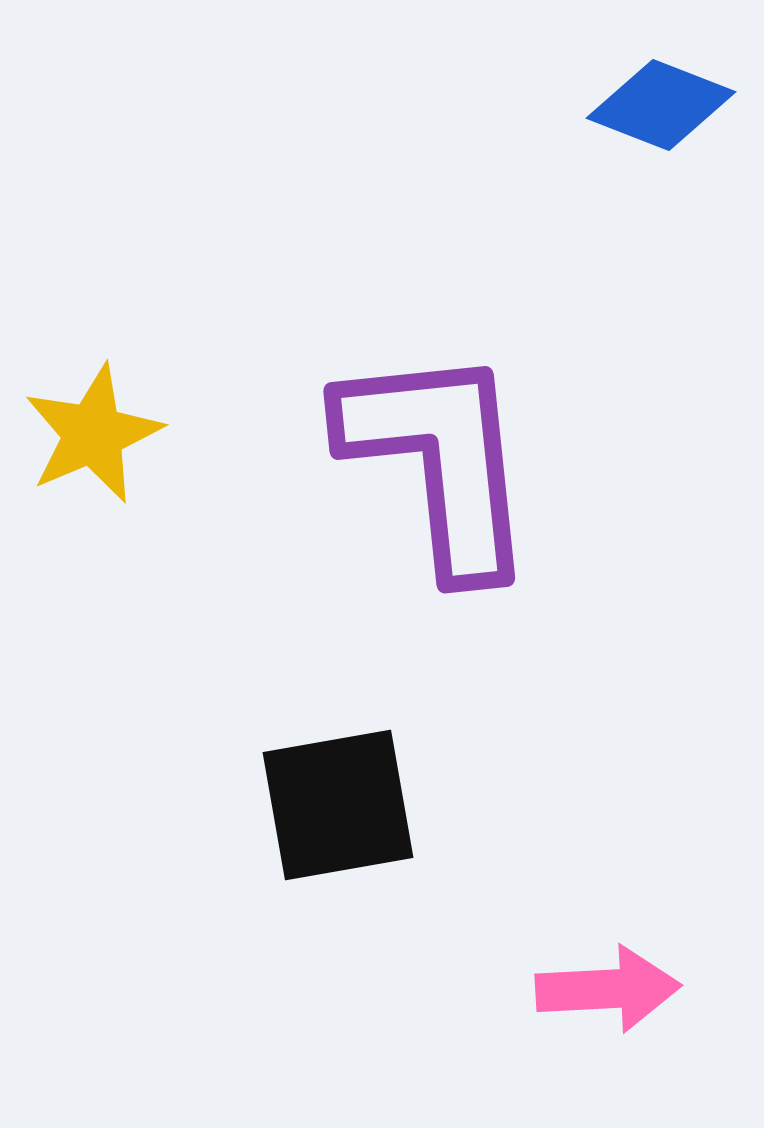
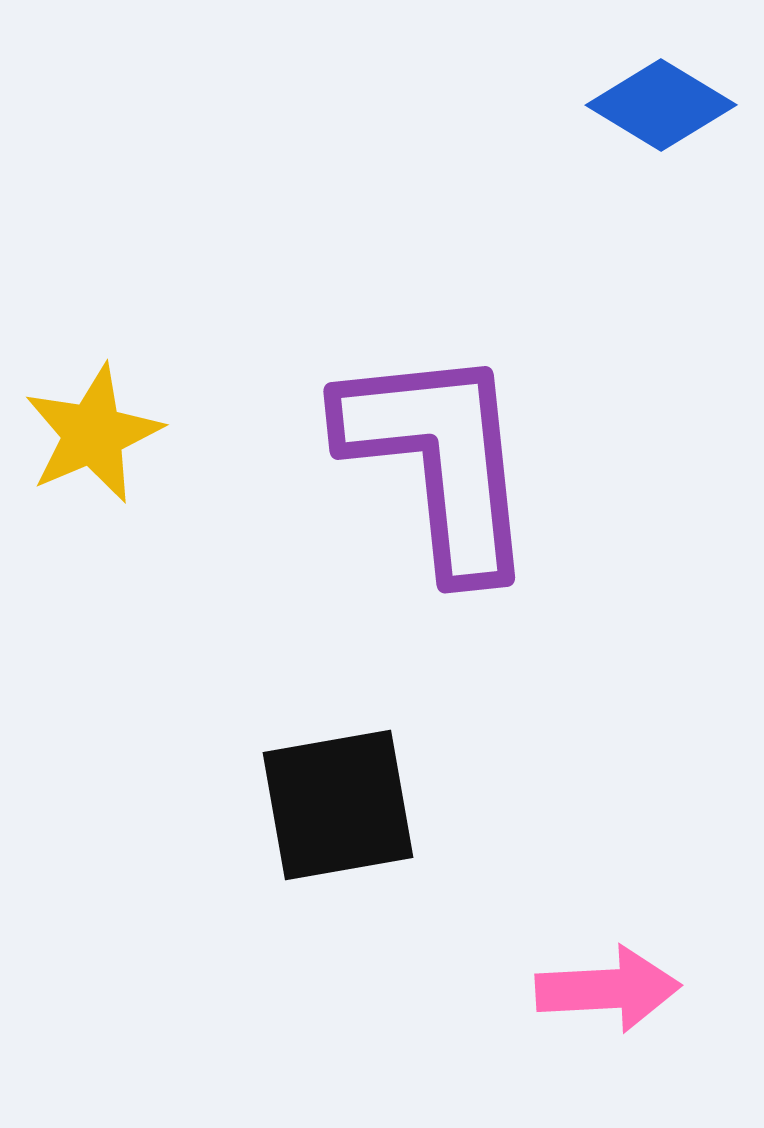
blue diamond: rotated 10 degrees clockwise
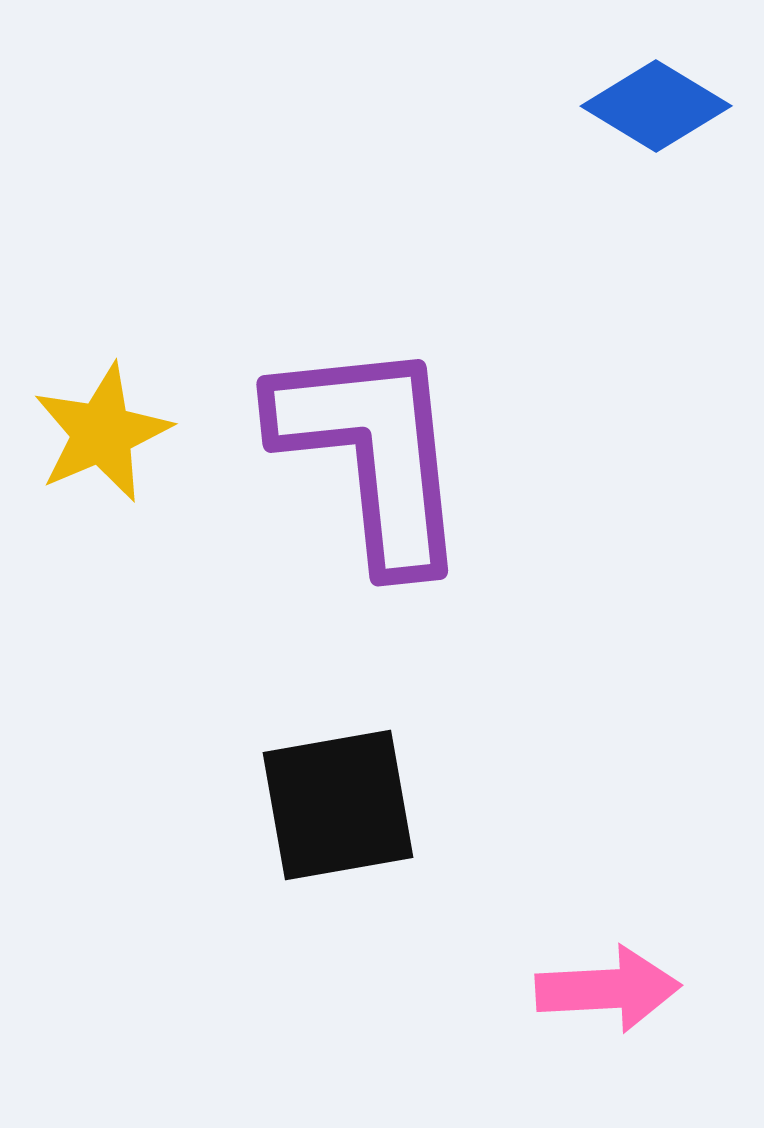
blue diamond: moved 5 px left, 1 px down
yellow star: moved 9 px right, 1 px up
purple L-shape: moved 67 px left, 7 px up
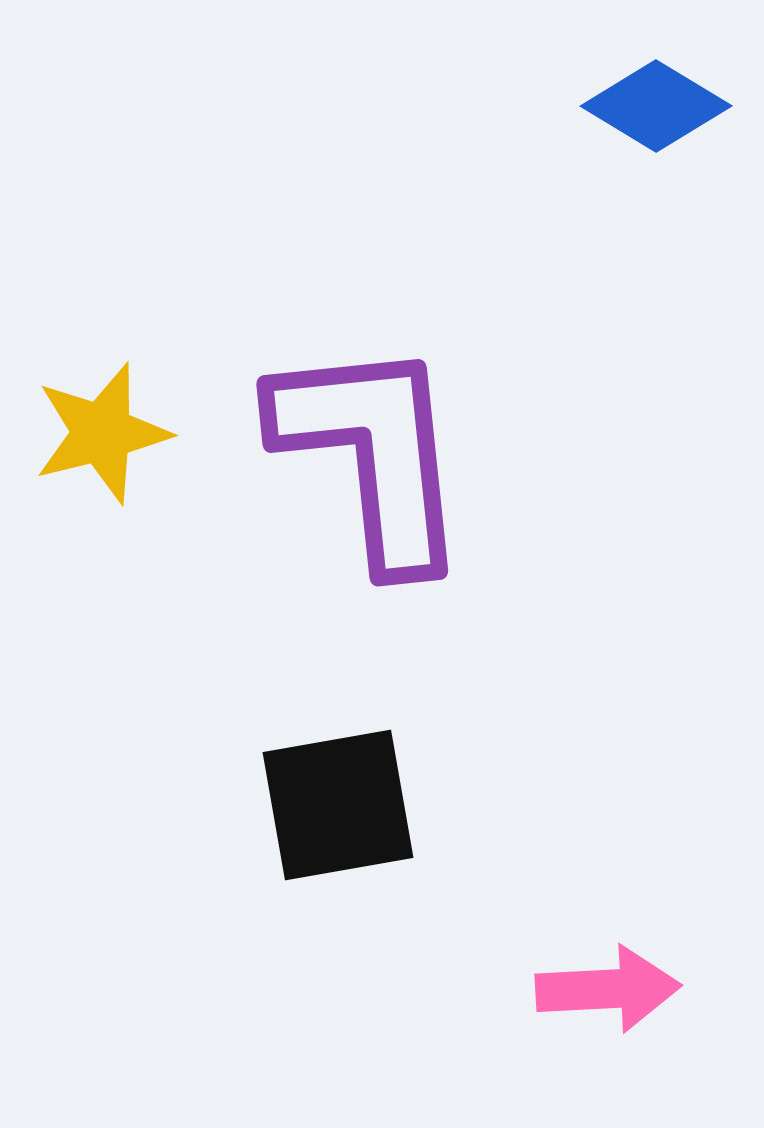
yellow star: rotated 9 degrees clockwise
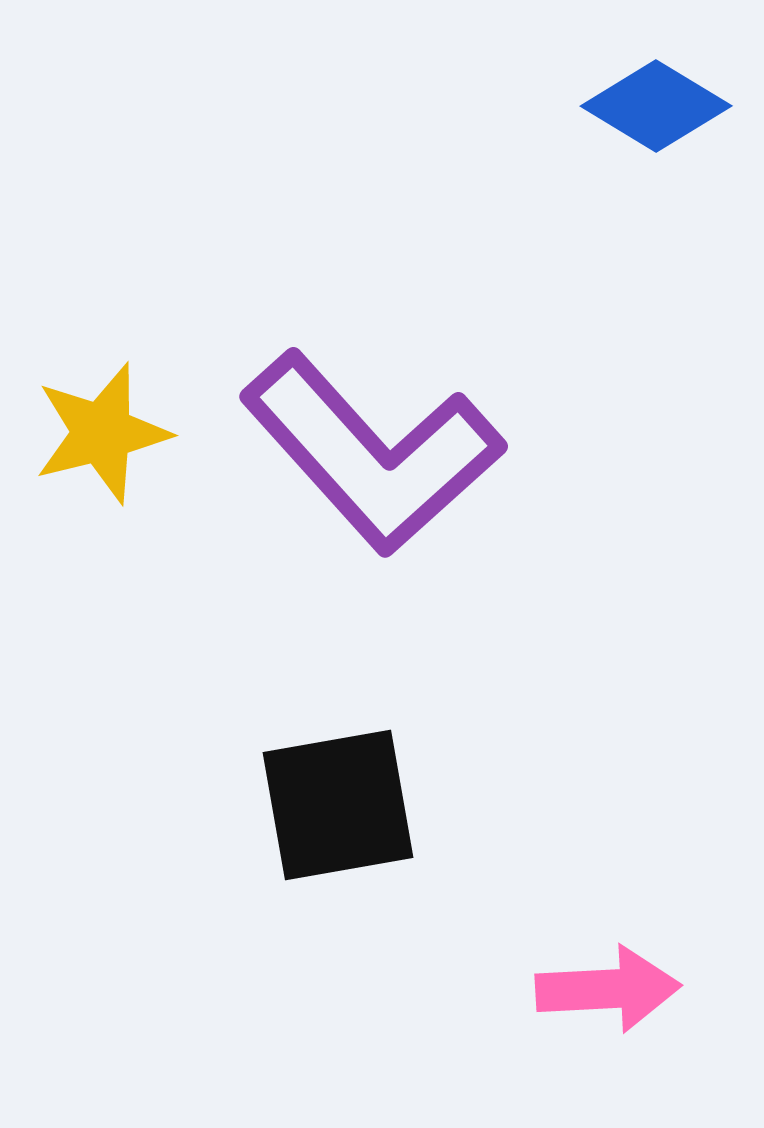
purple L-shape: rotated 144 degrees clockwise
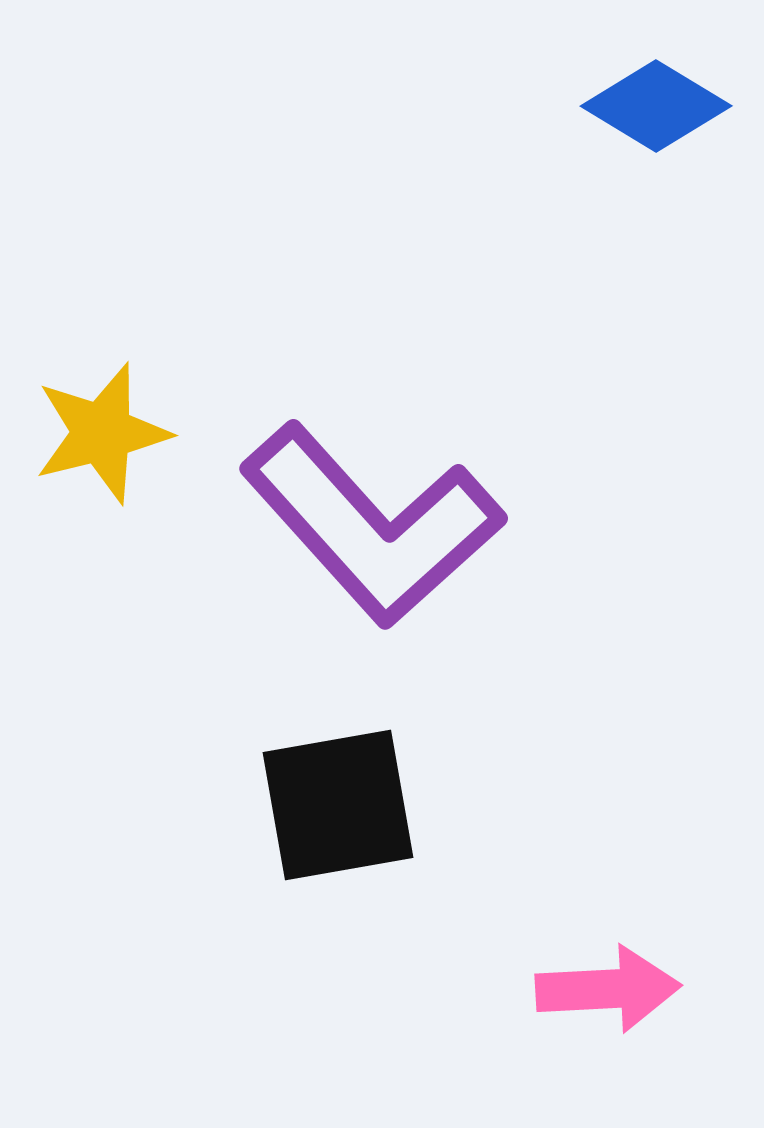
purple L-shape: moved 72 px down
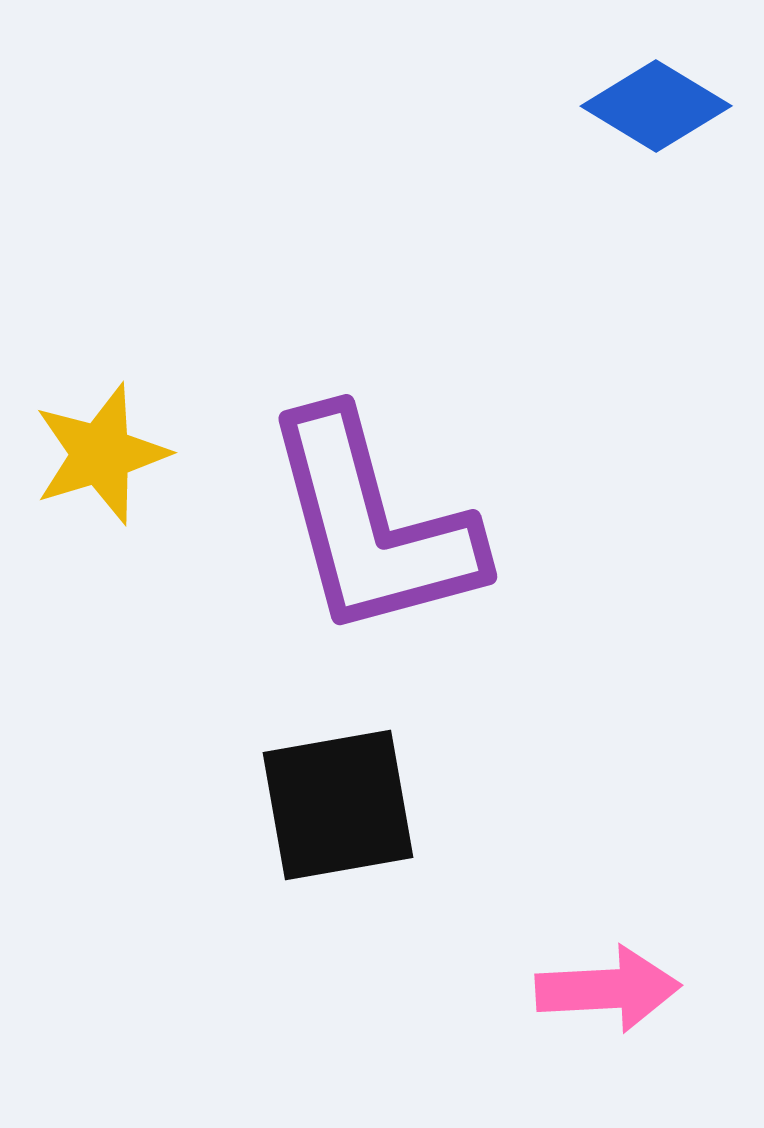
yellow star: moved 1 px left, 21 px down; rotated 3 degrees counterclockwise
purple L-shape: rotated 27 degrees clockwise
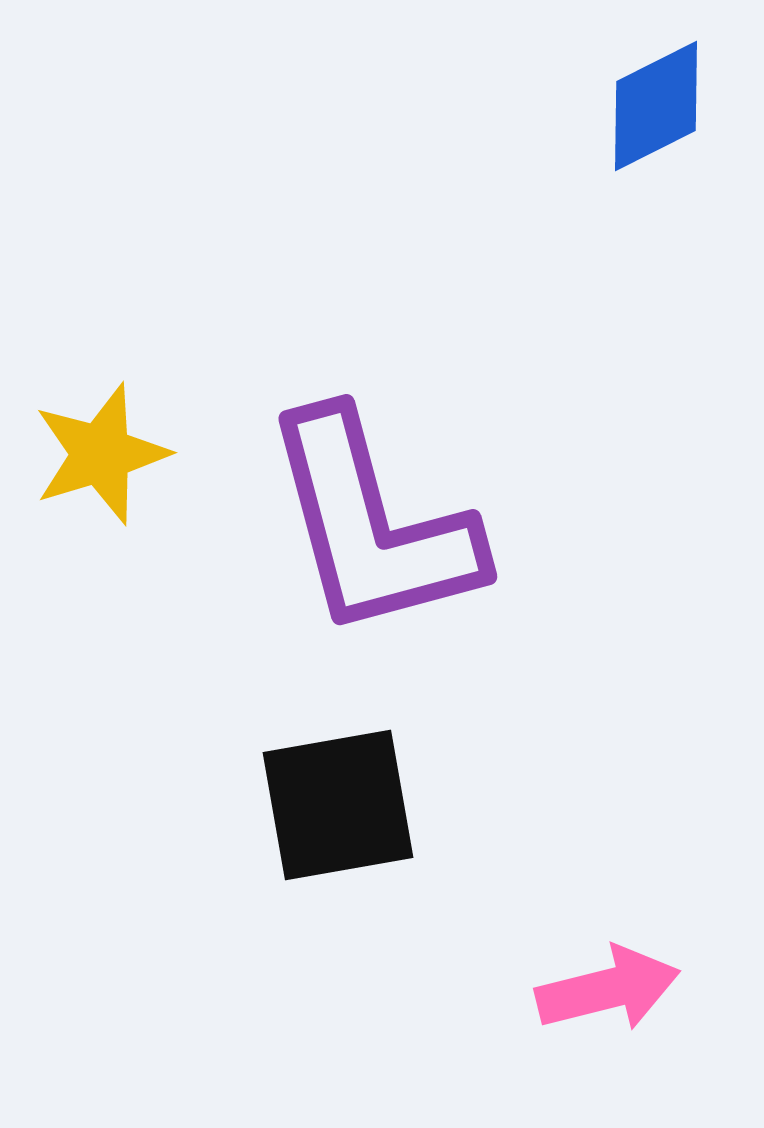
blue diamond: rotated 58 degrees counterclockwise
pink arrow: rotated 11 degrees counterclockwise
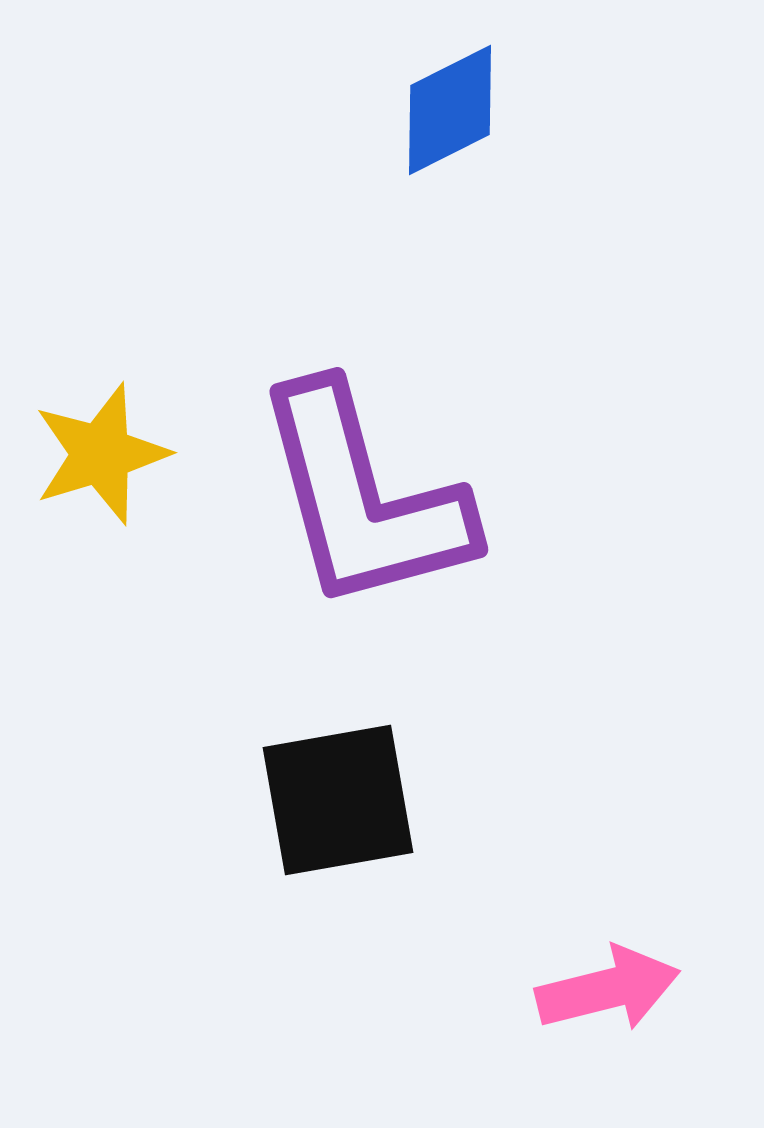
blue diamond: moved 206 px left, 4 px down
purple L-shape: moved 9 px left, 27 px up
black square: moved 5 px up
